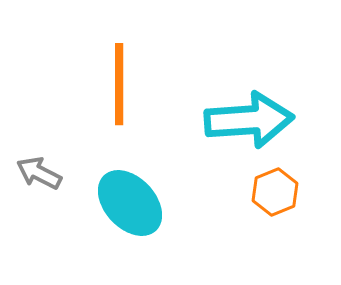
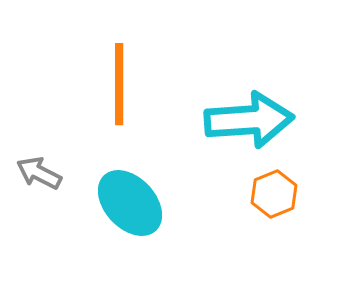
orange hexagon: moved 1 px left, 2 px down
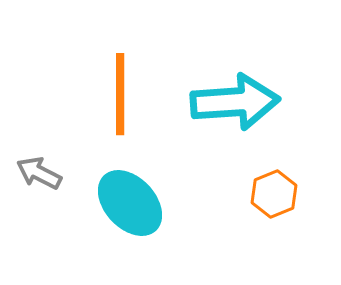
orange line: moved 1 px right, 10 px down
cyan arrow: moved 14 px left, 18 px up
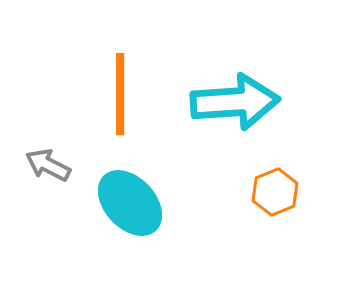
gray arrow: moved 9 px right, 8 px up
orange hexagon: moved 1 px right, 2 px up
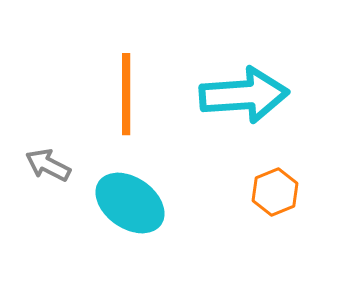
orange line: moved 6 px right
cyan arrow: moved 9 px right, 7 px up
cyan ellipse: rotated 12 degrees counterclockwise
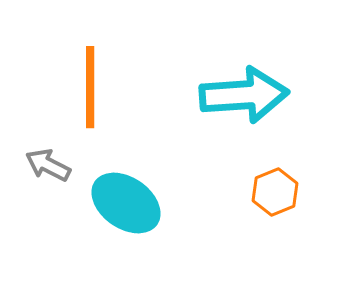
orange line: moved 36 px left, 7 px up
cyan ellipse: moved 4 px left
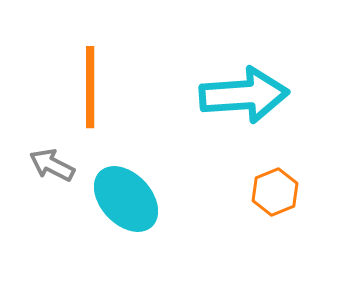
gray arrow: moved 4 px right
cyan ellipse: moved 4 px up; rotated 12 degrees clockwise
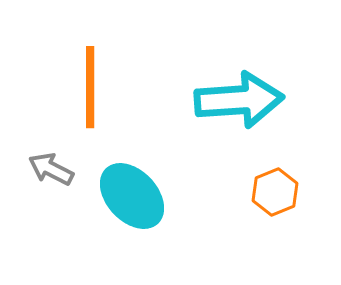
cyan arrow: moved 5 px left, 5 px down
gray arrow: moved 1 px left, 4 px down
cyan ellipse: moved 6 px right, 3 px up
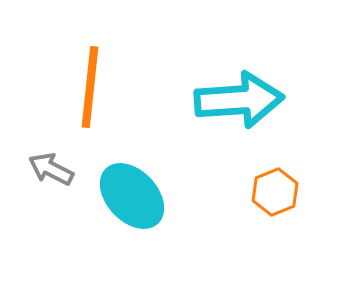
orange line: rotated 6 degrees clockwise
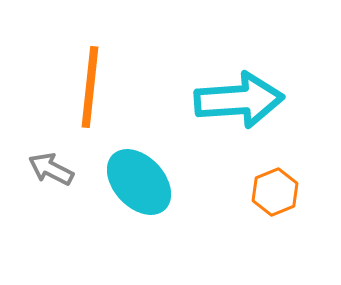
cyan ellipse: moved 7 px right, 14 px up
